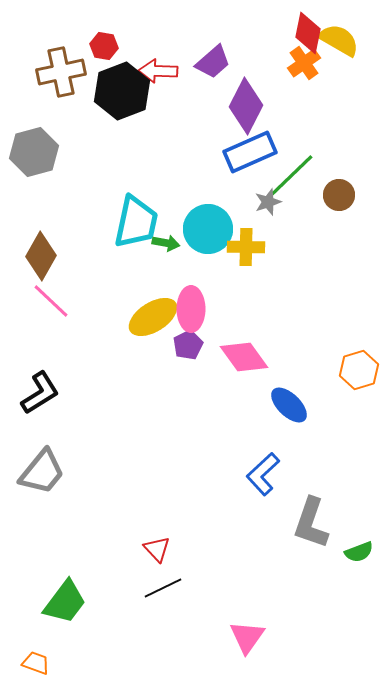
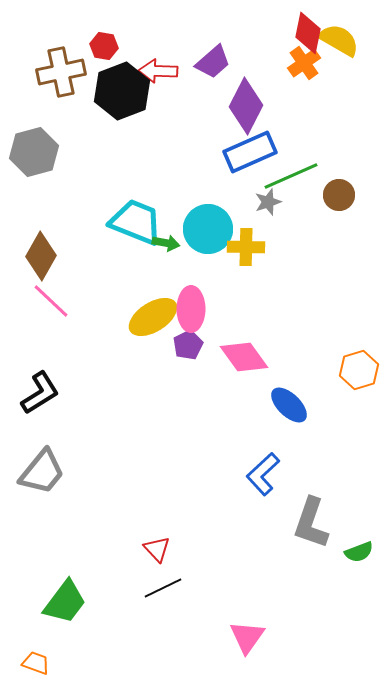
green line: rotated 20 degrees clockwise
cyan trapezoid: rotated 80 degrees counterclockwise
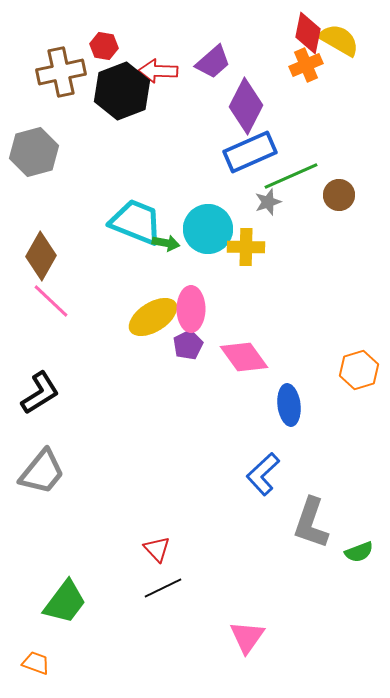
orange cross: moved 2 px right, 2 px down; rotated 12 degrees clockwise
blue ellipse: rotated 39 degrees clockwise
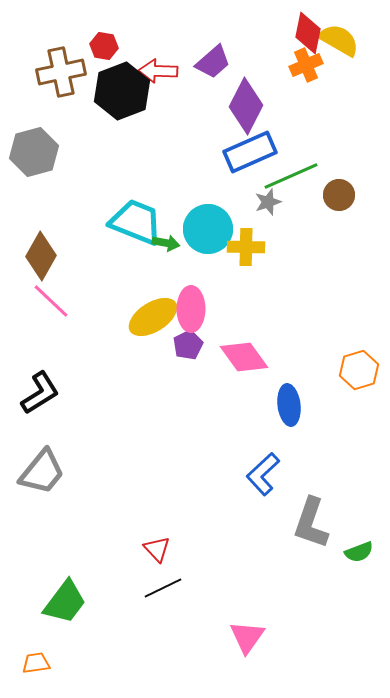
orange trapezoid: rotated 28 degrees counterclockwise
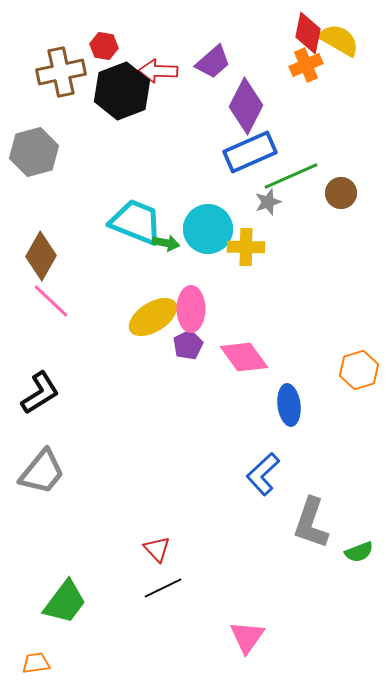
brown circle: moved 2 px right, 2 px up
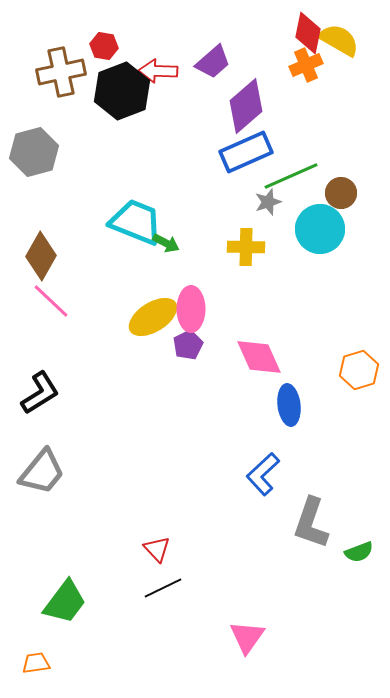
purple diamond: rotated 22 degrees clockwise
blue rectangle: moved 4 px left
cyan circle: moved 112 px right
green arrow: rotated 16 degrees clockwise
pink diamond: moved 15 px right; rotated 12 degrees clockwise
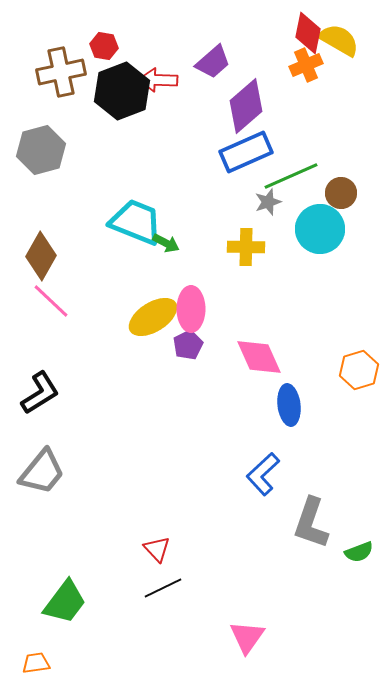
red arrow: moved 9 px down
gray hexagon: moved 7 px right, 2 px up
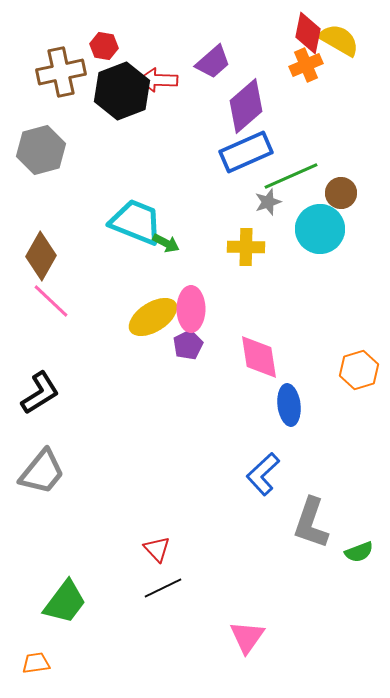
pink diamond: rotated 15 degrees clockwise
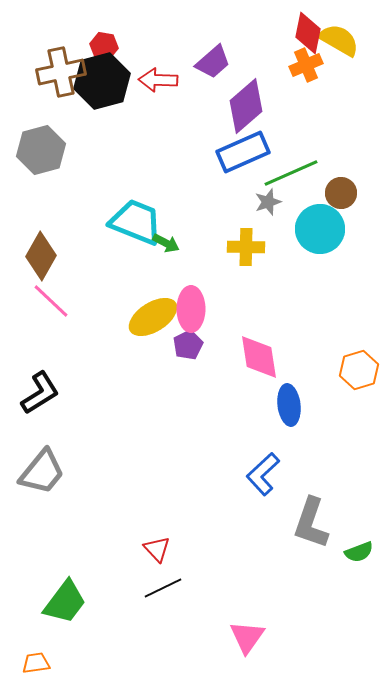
black hexagon: moved 20 px left, 10 px up; rotated 6 degrees clockwise
blue rectangle: moved 3 px left
green line: moved 3 px up
